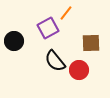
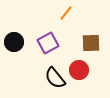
purple square: moved 15 px down
black circle: moved 1 px down
black semicircle: moved 17 px down
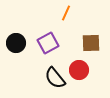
orange line: rotated 14 degrees counterclockwise
black circle: moved 2 px right, 1 px down
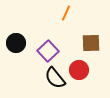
purple square: moved 8 px down; rotated 15 degrees counterclockwise
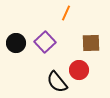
purple square: moved 3 px left, 9 px up
black semicircle: moved 2 px right, 4 px down
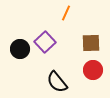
black circle: moved 4 px right, 6 px down
red circle: moved 14 px right
